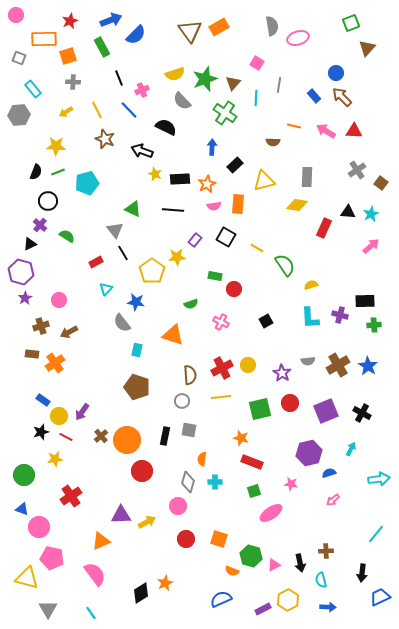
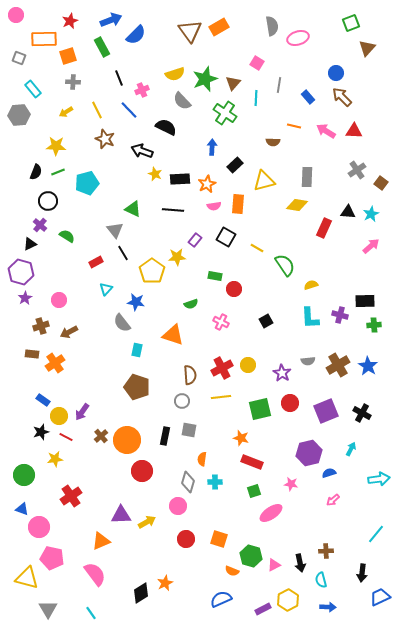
blue rectangle at (314, 96): moved 6 px left, 1 px down
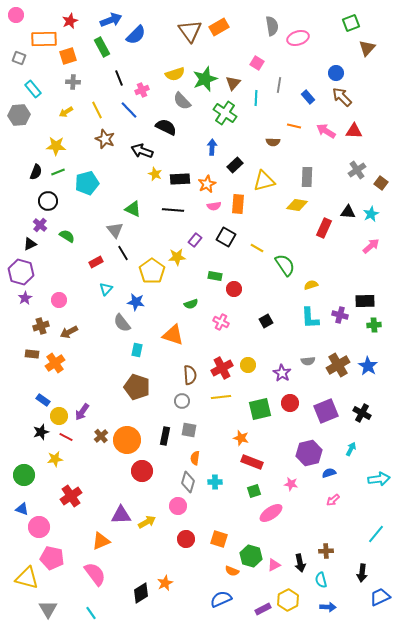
orange semicircle at (202, 459): moved 7 px left, 1 px up
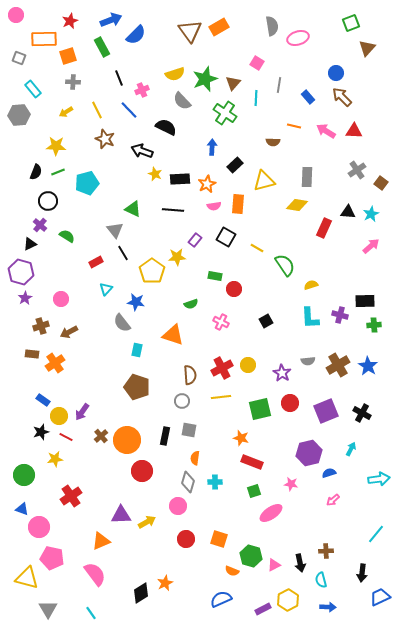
pink circle at (59, 300): moved 2 px right, 1 px up
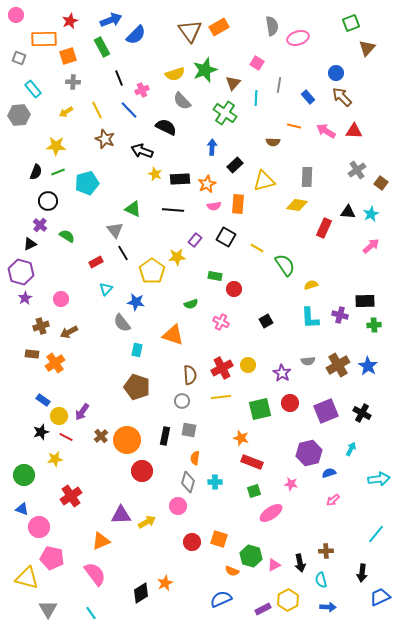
green star at (205, 79): moved 9 px up
red circle at (186, 539): moved 6 px right, 3 px down
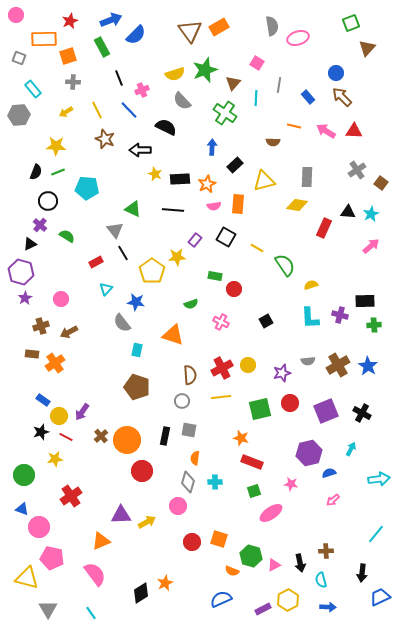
black arrow at (142, 151): moved 2 px left, 1 px up; rotated 20 degrees counterclockwise
cyan pentagon at (87, 183): moved 5 px down; rotated 20 degrees clockwise
purple star at (282, 373): rotated 24 degrees clockwise
